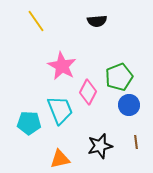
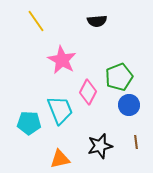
pink star: moved 6 px up
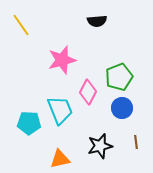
yellow line: moved 15 px left, 4 px down
pink star: rotated 28 degrees clockwise
blue circle: moved 7 px left, 3 px down
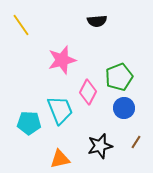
blue circle: moved 2 px right
brown line: rotated 40 degrees clockwise
